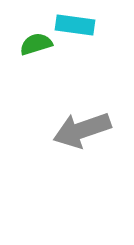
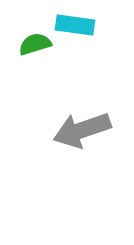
green semicircle: moved 1 px left
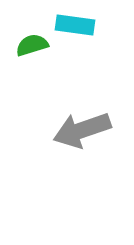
green semicircle: moved 3 px left, 1 px down
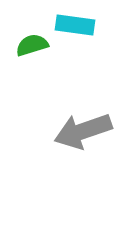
gray arrow: moved 1 px right, 1 px down
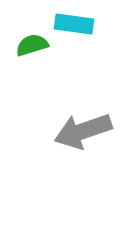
cyan rectangle: moved 1 px left, 1 px up
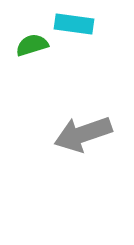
gray arrow: moved 3 px down
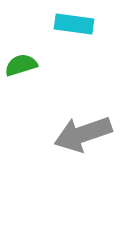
green semicircle: moved 11 px left, 20 px down
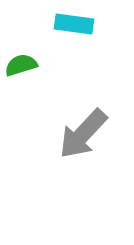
gray arrow: rotated 28 degrees counterclockwise
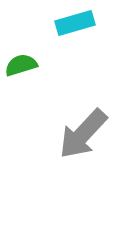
cyan rectangle: moved 1 px right, 1 px up; rotated 24 degrees counterclockwise
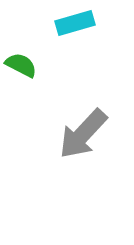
green semicircle: rotated 44 degrees clockwise
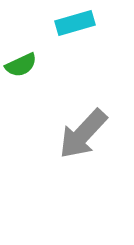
green semicircle: rotated 128 degrees clockwise
